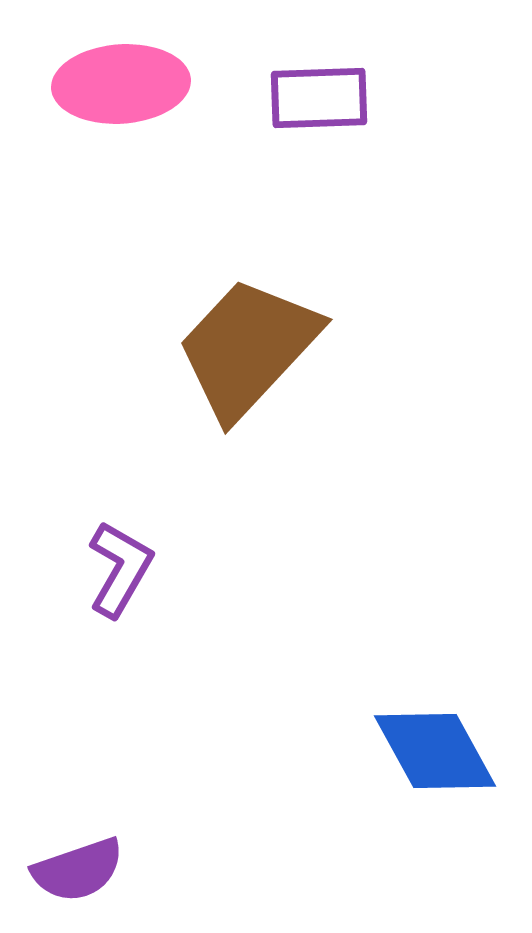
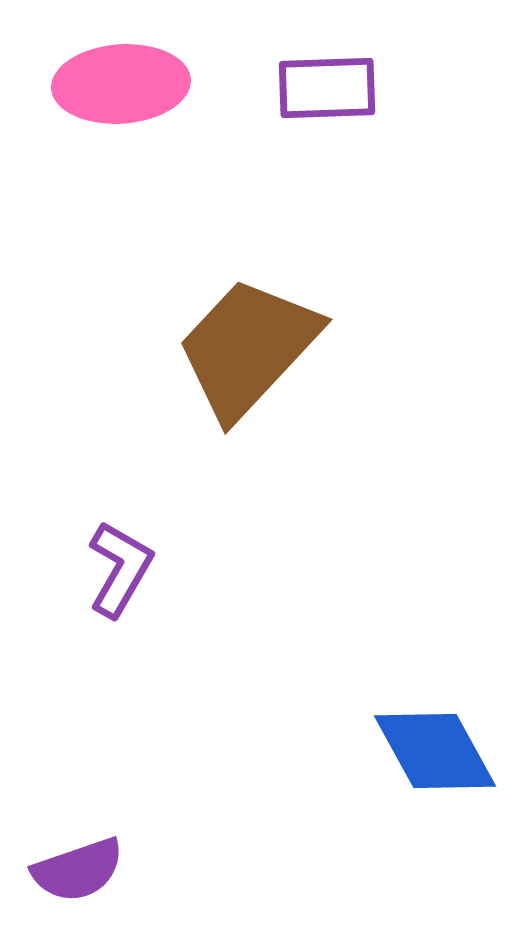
purple rectangle: moved 8 px right, 10 px up
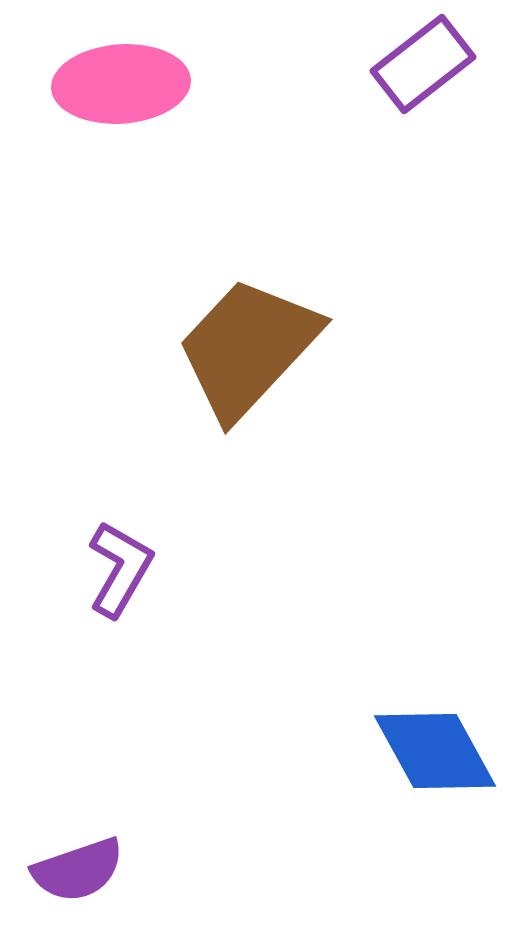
purple rectangle: moved 96 px right, 24 px up; rotated 36 degrees counterclockwise
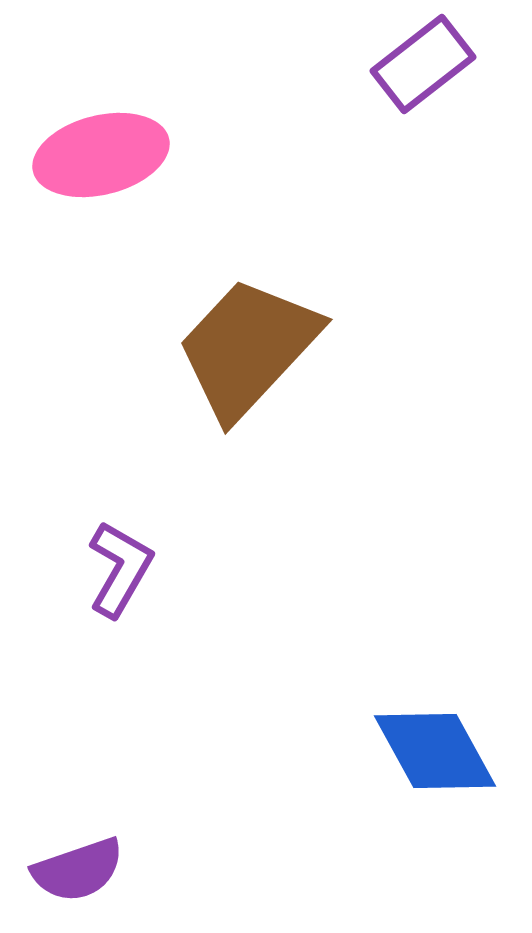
pink ellipse: moved 20 px left, 71 px down; rotated 10 degrees counterclockwise
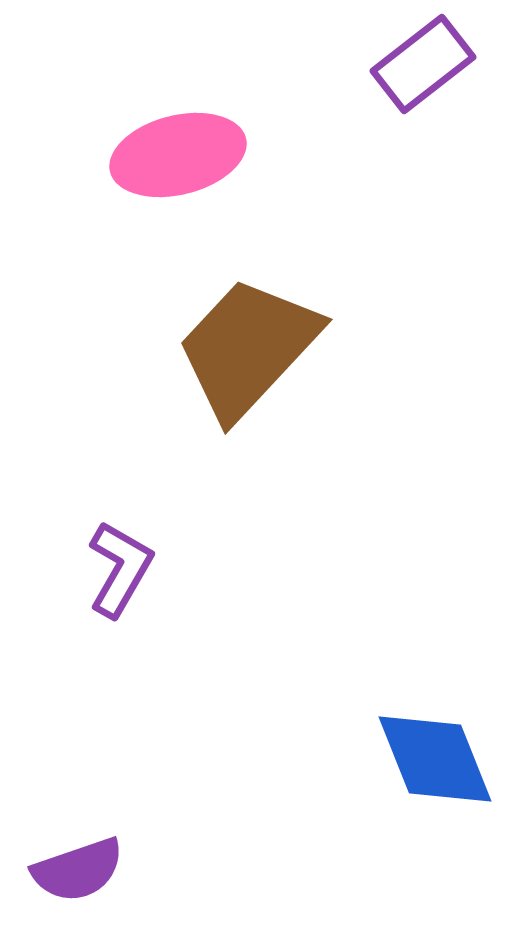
pink ellipse: moved 77 px right
blue diamond: moved 8 px down; rotated 7 degrees clockwise
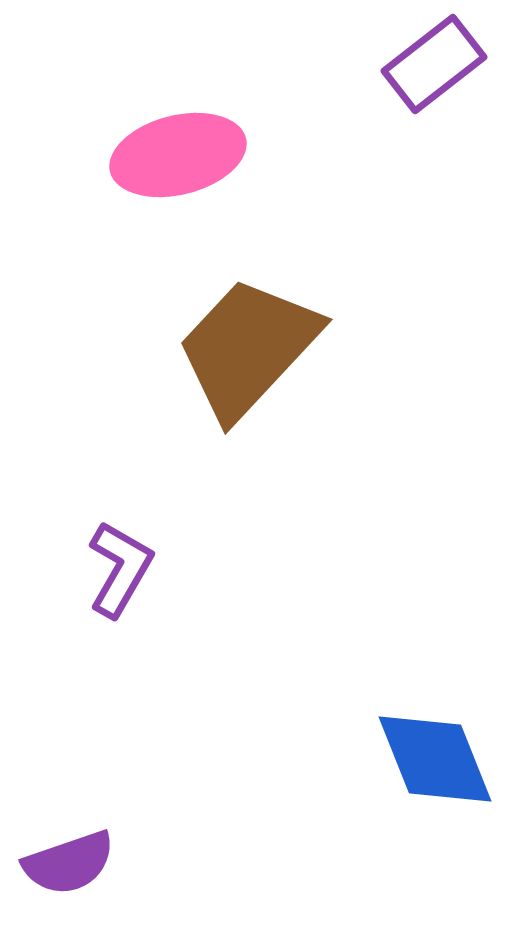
purple rectangle: moved 11 px right
purple semicircle: moved 9 px left, 7 px up
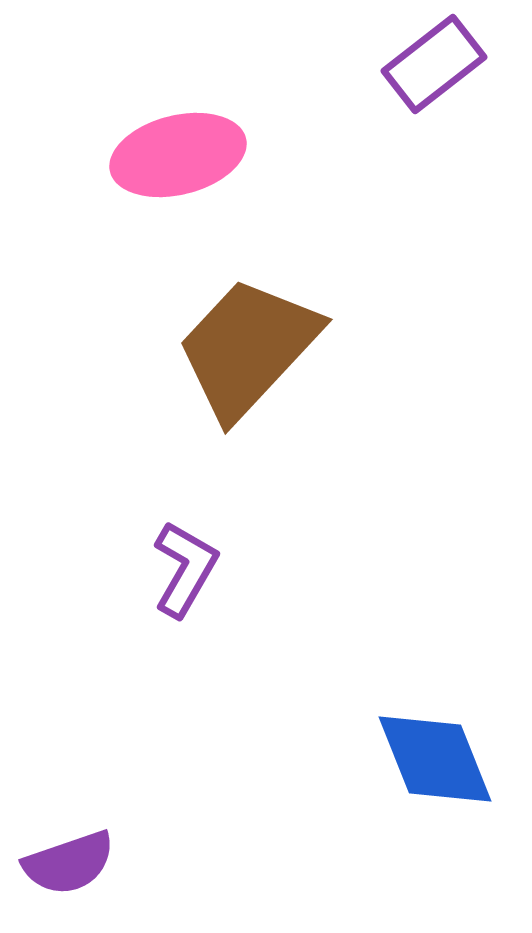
purple L-shape: moved 65 px right
